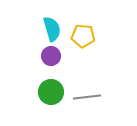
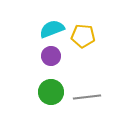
cyan semicircle: rotated 95 degrees counterclockwise
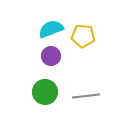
cyan semicircle: moved 1 px left
green circle: moved 6 px left
gray line: moved 1 px left, 1 px up
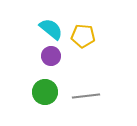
cyan semicircle: rotated 60 degrees clockwise
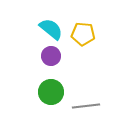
yellow pentagon: moved 2 px up
green circle: moved 6 px right
gray line: moved 10 px down
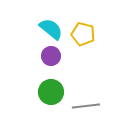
yellow pentagon: rotated 10 degrees clockwise
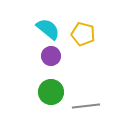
cyan semicircle: moved 3 px left
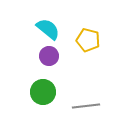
yellow pentagon: moved 5 px right, 6 px down
purple circle: moved 2 px left
green circle: moved 8 px left
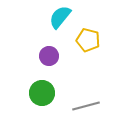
cyan semicircle: moved 12 px right, 12 px up; rotated 90 degrees counterclockwise
green circle: moved 1 px left, 1 px down
gray line: rotated 8 degrees counterclockwise
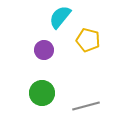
purple circle: moved 5 px left, 6 px up
